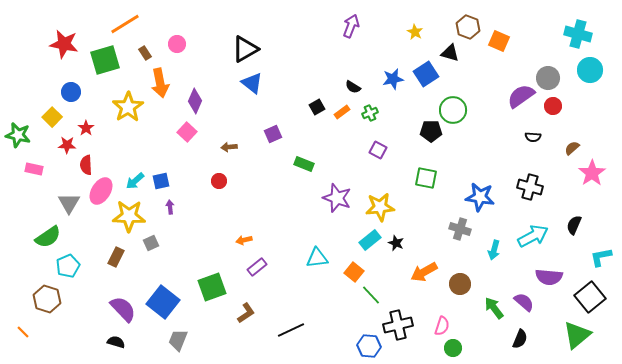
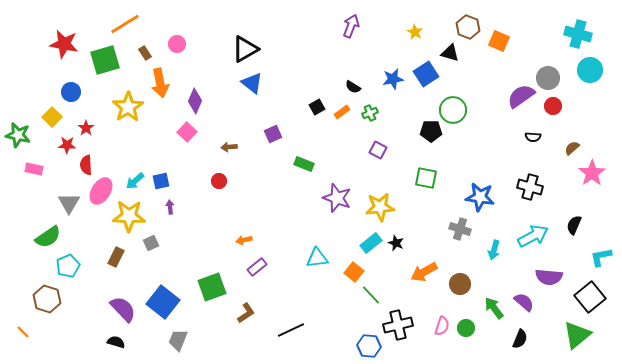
cyan rectangle at (370, 240): moved 1 px right, 3 px down
green circle at (453, 348): moved 13 px right, 20 px up
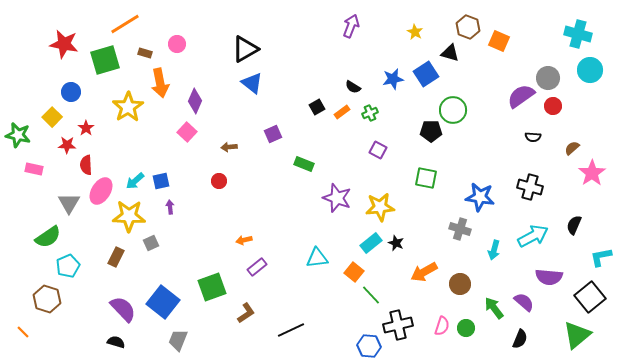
brown rectangle at (145, 53): rotated 40 degrees counterclockwise
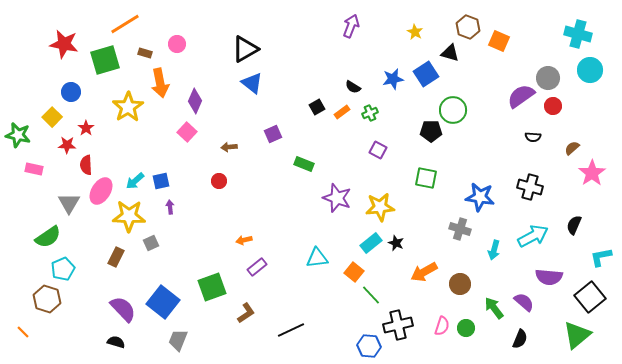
cyan pentagon at (68, 266): moved 5 px left, 3 px down
